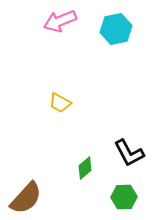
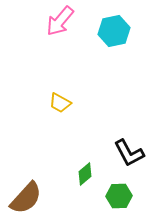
pink arrow: rotated 28 degrees counterclockwise
cyan hexagon: moved 2 px left, 2 px down
green diamond: moved 6 px down
green hexagon: moved 5 px left, 1 px up
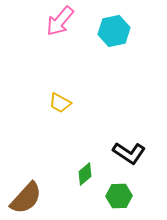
black L-shape: rotated 28 degrees counterclockwise
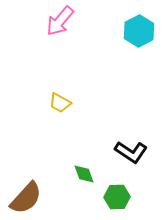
cyan hexagon: moved 25 px right; rotated 16 degrees counterclockwise
black L-shape: moved 2 px right, 1 px up
green diamond: moved 1 px left; rotated 70 degrees counterclockwise
green hexagon: moved 2 px left, 1 px down
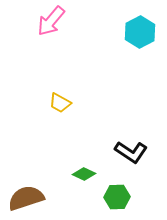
pink arrow: moved 9 px left
cyan hexagon: moved 1 px right, 1 px down
green diamond: rotated 45 degrees counterclockwise
brown semicircle: rotated 150 degrees counterclockwise
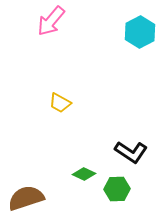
green hexagon: moved 8 px up
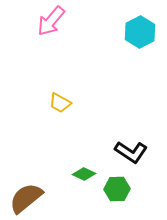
brown semicircle: rotated 21 degrees counterclockwise
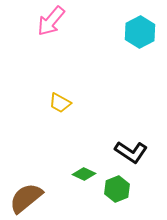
green hexagon: rotated 20 degrees counterclockwise
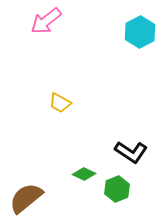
pink arrow: moved 5 px left; rotated 12 degrees clockwise
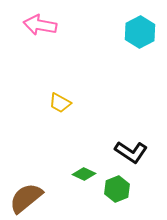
pink arrow: moved 6 px left, 4 px down; rotated 48 degrees clockwise
